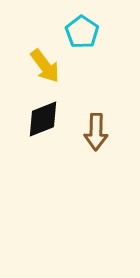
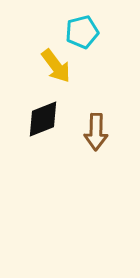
cyan pentagon: rotated 24 degrees clockwise
yellow arrow: moved 11 px right
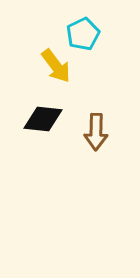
cyan pentagon: moved 1 px right, 2 px down; rotated 12 degrees counterclockwise
black diamond: rotated 27 degrees clockwise
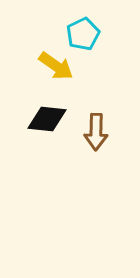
yellow arrow: rotated 18 degrees counterclockwise
black diamond: moved 4 px right
